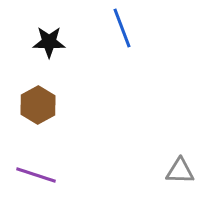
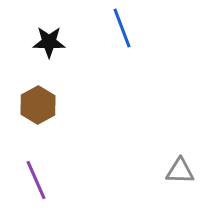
purple line: moved 5 px down; rotated 48 degrees clockwise
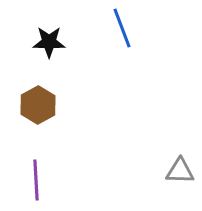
purple line: rotated 21 degrees clockwise
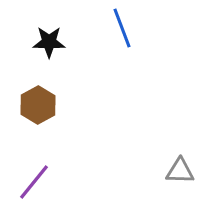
purple line: moved 2 px left, 2 px down; rotated 42 degrees clockwise
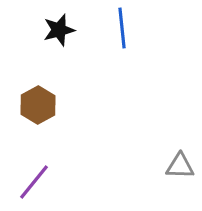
blue line: rotated 15 degrees clockwise
black star: moved 10 px right, 12 px up; rotated 16 degrees counterclockwise
gray triangle: moved 5 px up
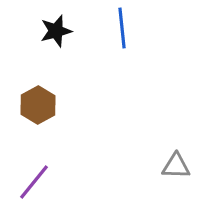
black star: moved 3 px left, 1 px down
gray triangle: moved 4 px left
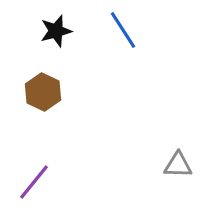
blue line: moved 1 px right, 2 px down; rotated 27 degrees counterclockwise
brown hexagon: moved 5 px right, 13 px up; rotated 6 degrees counterclockwise
gray triangle: moved 2 px right, 1 px up
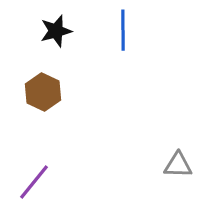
blue line: rotated 33 degrees clockwise
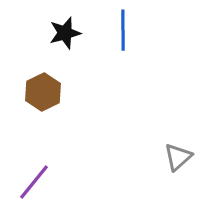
black star: moved 9 px right, 2 px down
brown hexagon: rotated 9 degrees clockwise
gray triangle: moved 8 px up; rotated 44 degrees counterclockwise
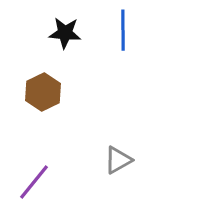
black star: rotated 20 degrees clockwise
gray triangle: moved 60 px left, 3 px down; rotated 12 degrees clockwise
